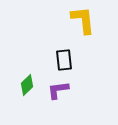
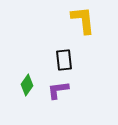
green diamond: rotated 10 degrees counterclockwise
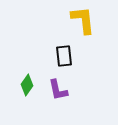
black rectangle: moved 4 px up
purple L-shape: rotated 95 degrees counterclockwise
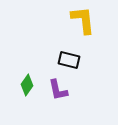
black rectangle: moved 5 px right, 4 px down; rotated 70 degrees counterclockwise
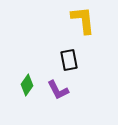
black rectangle: rotated 65 degrees clockwise
purple L-shape: rotated 15 degrees counterclockwise
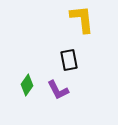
yellow L-shape: moved 1 px left, 1 px up
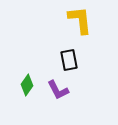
yellow L-shape: moved 2 px left, 1 px down
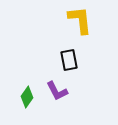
green diamond: moved 12 px down
purple L-shape: moved 1 px left, 1 px down
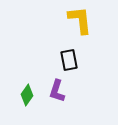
purple L-shape: rotated 45 degrees clockwise
green diamond: moved 2 px up
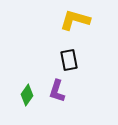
yellow L-shape: moved 5 px left; rotated 68 degrees counterclockwise
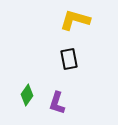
black rectangle: moved 1 px up
purple L-shape: moved 12 px down
